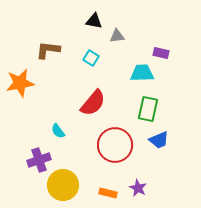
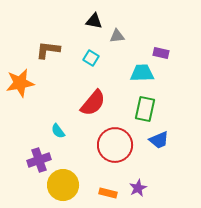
green rectangle: moved 3 px left
purple star: rotated 18 degrees clockwise
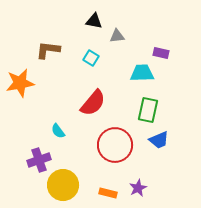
green rectangle: moved 3 px right, 1 px down
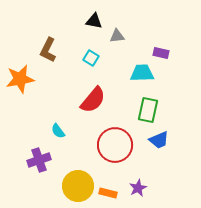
brown L-shape: rotated 70 degrees counterclockwise
orange star: moved 4 px up
red semicircle: moved 3 px up
yellow circle: moved 15 px right, 1 px down
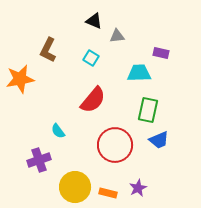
black triangle: rotated 12 degrees clockwise
cyan trapezoid: moved 3 px left
yellow circle: moved 3 px left, 1 px down
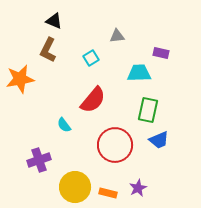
black triangle: moved 40 px left
cyan square: rotated 28 degrees clockwise
cyan semicircle: moved 6 px right, 6 px up
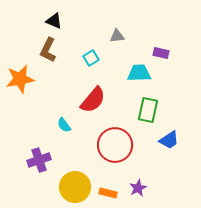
blue trapezoid: moved 10 px right; rotated 10 degrees counterclockwise
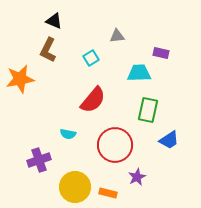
cyan semicircle: moved 4 px right, 9 px down; rotated 42 degrees counterclockwise
purple star: moved 1 px left, 11 px up
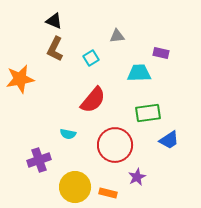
brown L-shape: moved 7 px right, 1 px up
green rectangle: moved 3 px down; rotated 70 degrees clockwise
